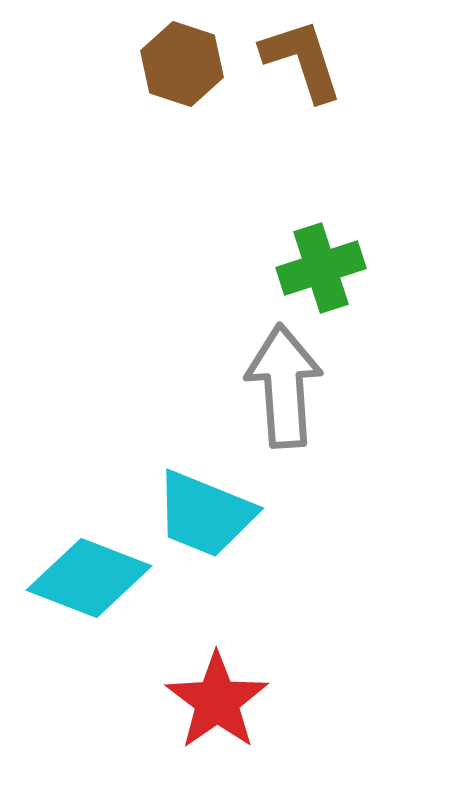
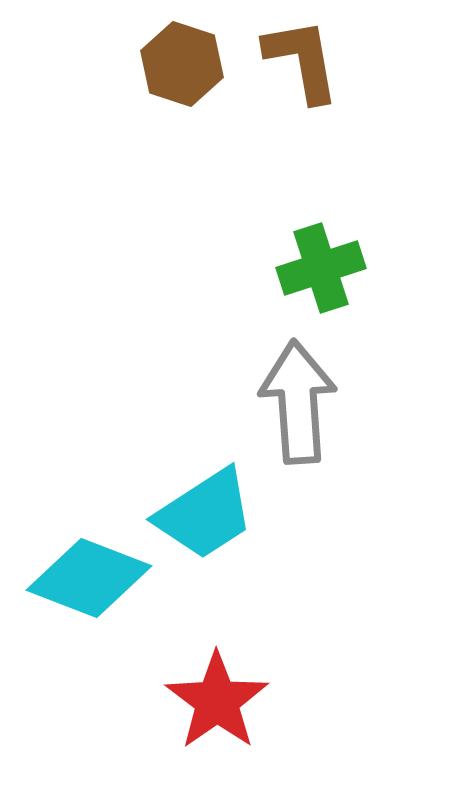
brown L-shape: rotated 8 degrees clockwise
gray arrow: moved 14 px right, 16 px down
cyan trapezoid: rotated 55 degrees counterclockwise
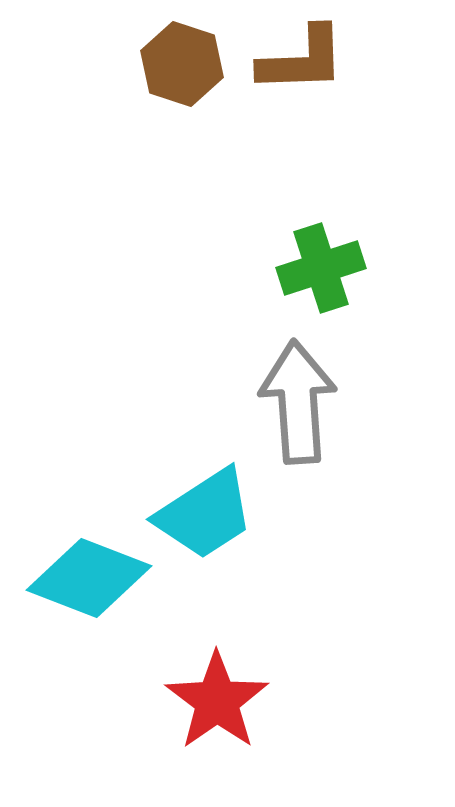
brown L-shape: rotated 98 degrees clockwise
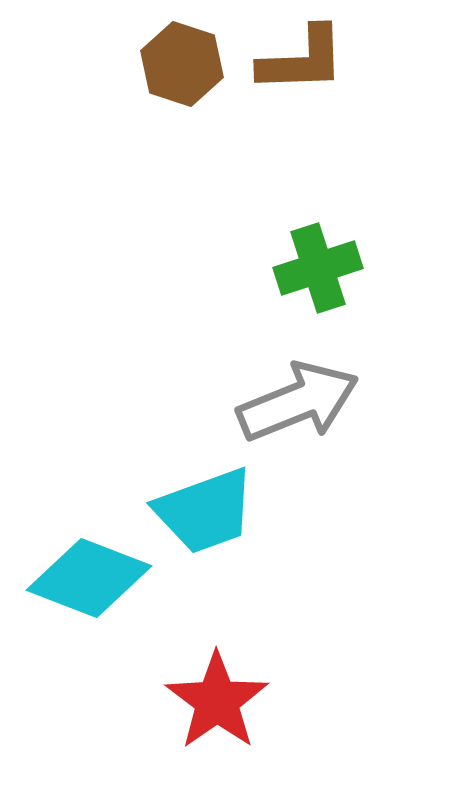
green cross: moved 3 px left
gray arrow: rotated 72 degrees clockwise
cyan trapezoid: moved 3 px up; rotated 13 degrees clockwise
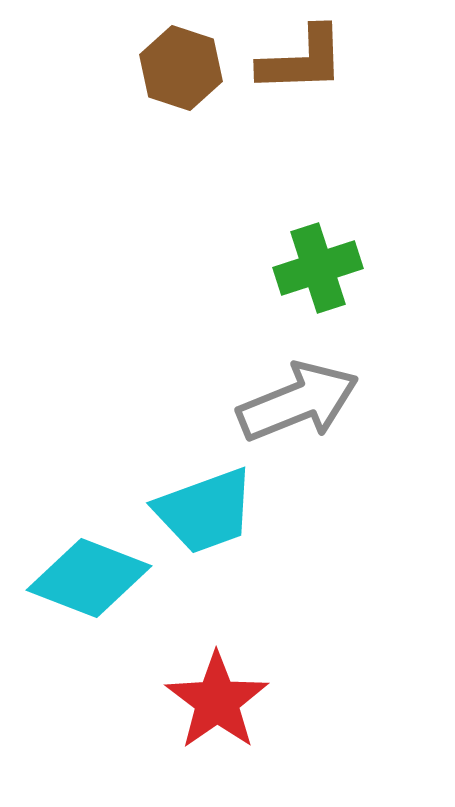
brown hexagon: moved 1 px left, 4 px down
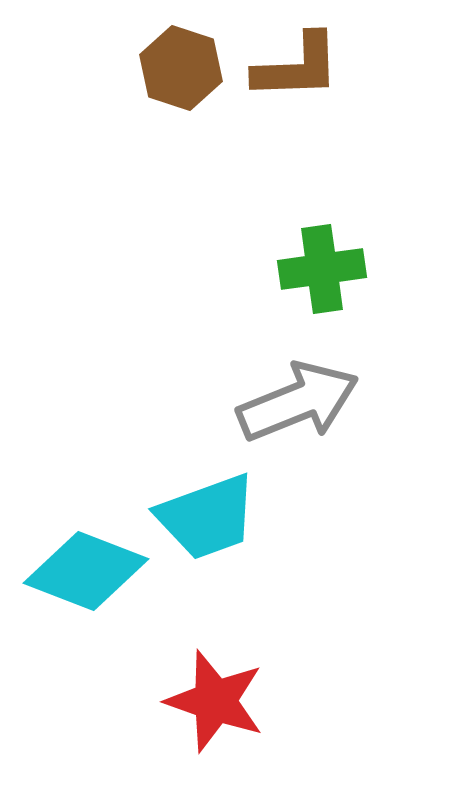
brown L-shape: moved 5 px left, 7 px down
green cross: moved 4 px right, 1 px down; rotated 10 degrees clockwise
cyan trapezoid: moved 2 px right, 6 px down
cyan diamond: moved 3 px left, 7 px up
red star: moved 2 px left; rotated 18 degrees counterclockwise
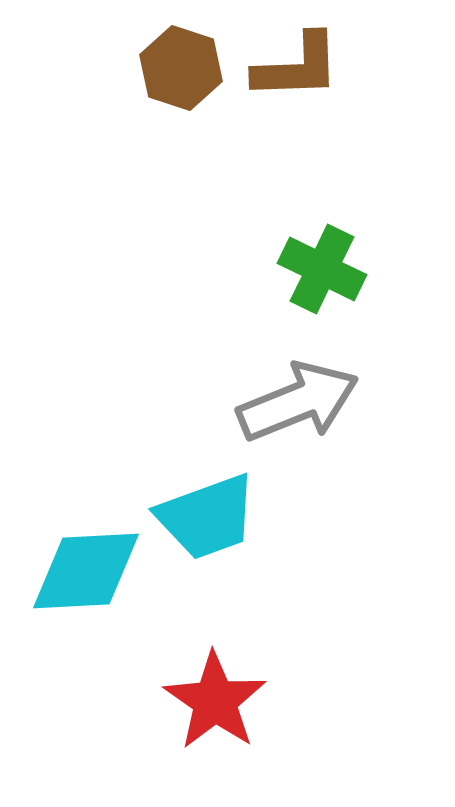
green cross: rotated 34 degrees clockwise
cyan diamond: rotated 24 degrees counterclockwise
red star: rotated 16 degrees clockwise
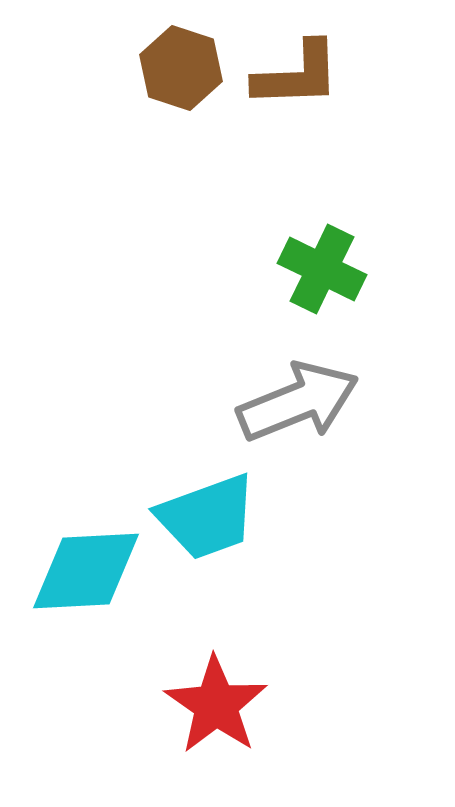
brown L-shape: moved 8 px down
red star: moved 1 px right, 4 px down
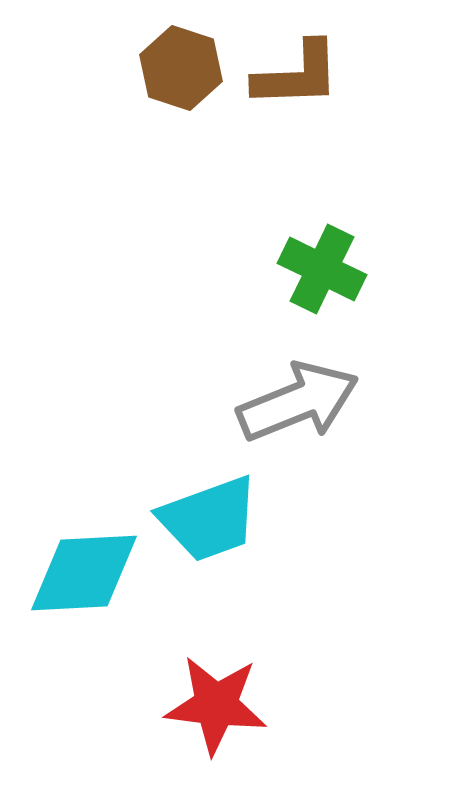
cyan trapezoid: moved 2 px right, 2 px down
cyan diamond: moved 2 px left, 2 px down
red star: rotated 28 degrees counterclockwise
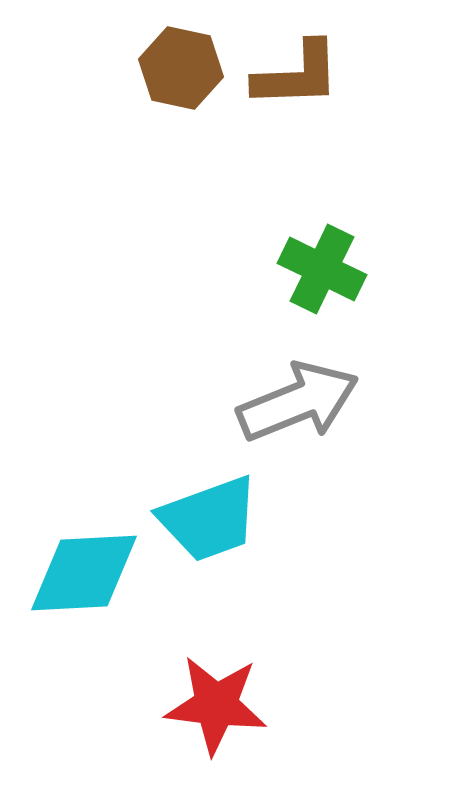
brown hexagon: rotated 6 degrees counterclockwise
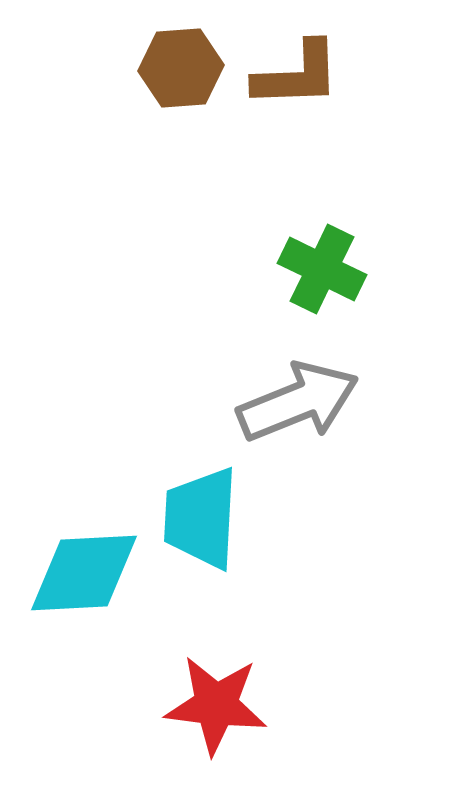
brown hexagon: rotated 16 degrees counterclockwise
cyan trapezoid: moved 8 px left, 1 px up; rotated 113 degrees clockwise
